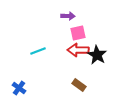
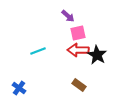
purple arrow: rotated 40 degrees clockwise
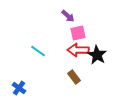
cyan line: rotated 56 degrees clockwise
brown rectangle: moved 5 px left, 8 px up; rotated 16 degrees clockwise
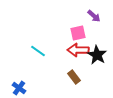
purple arrow: moved 26 px right
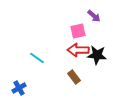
pink square: moved 2 px up
cyan line: moved 1 px left, 7 px down
black star: rotated 24 degrees counterclockwise
blue cross: rotated 24 degrees clockwise
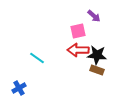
brown rectangle: moved 23 px right, 7 px up; rotated 32 degrees counterclockwise
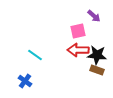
cyan line: moved 2 px left, 3 px up
blue cross: moved 6 px right, 7 px up; rotated 24 degrees counterclockwise
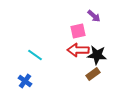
brown rectangle: moved 4 px left, 4 px down; rotated 56 degrees counterclockwise
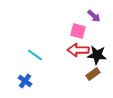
pink square: rotated 28 degrees clockwise
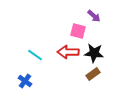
red arrow: moved 10 px left, 2 px down
black star: moved 3 px left, 2 px up
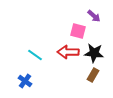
brown rectangle: moved 1 px down; rotated 24 degrees counterclockwise
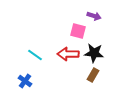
purple arrow: rotated 24 degrees counterclockwise
red arrow: moved 2 px down
